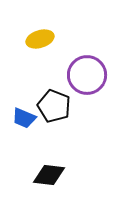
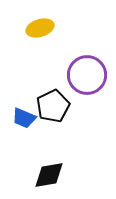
yellow ellipse: moved 11 px up
black pentagon: moved 1 px left; rotated 24 degrees clockwise
black diamond: rotated 16 degrees counterclockwise
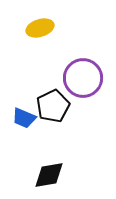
purple circle: moved 4 px left, 3 px down
